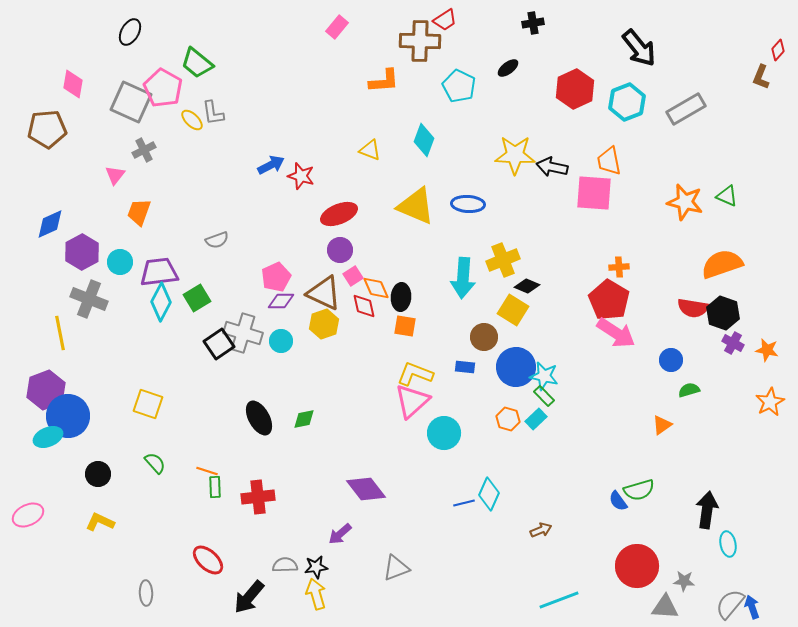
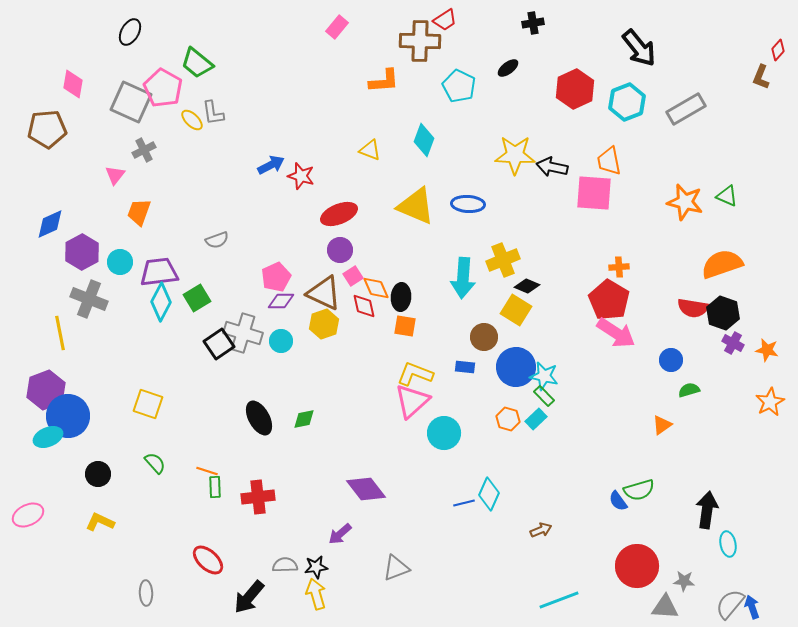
yellow square at (513, 310): moved 3 px right
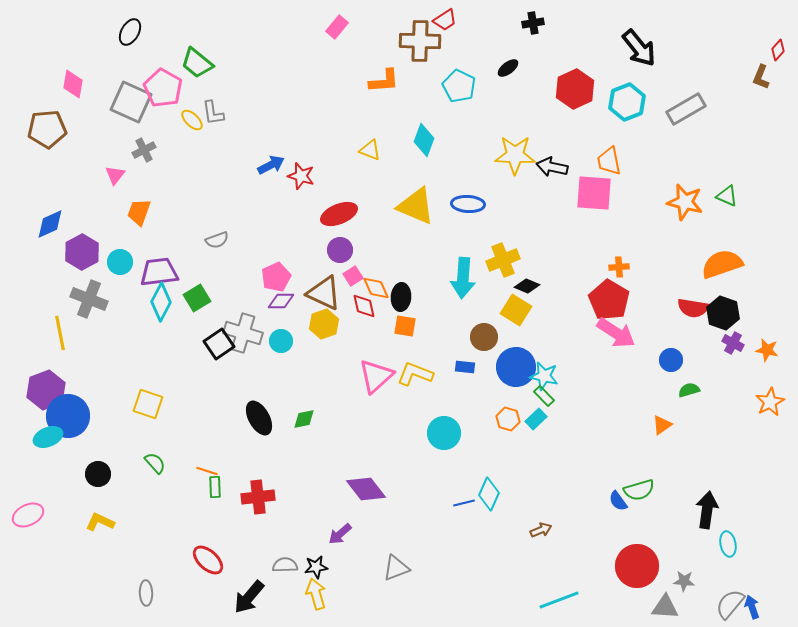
pink triangle at (412, 401): moved 36 px left, 25 px up
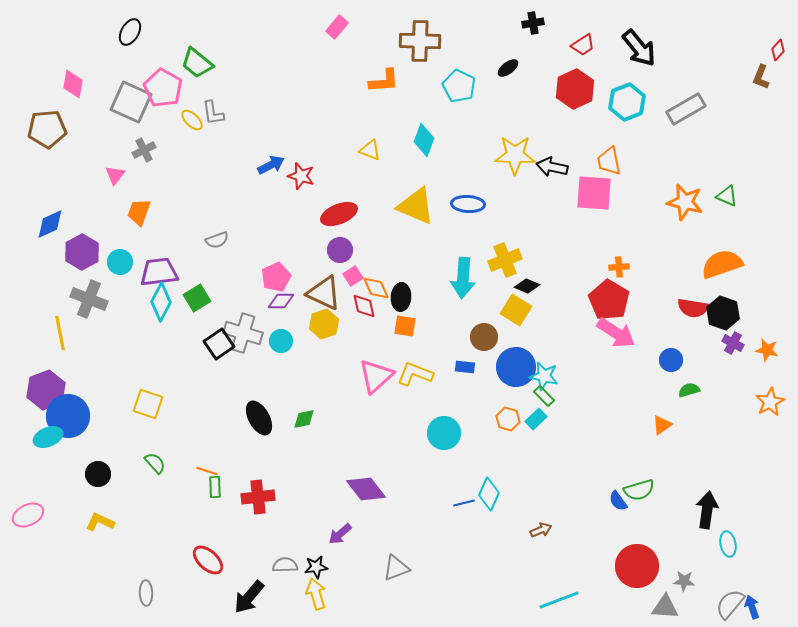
red trapezoid at (445, 20): moved 138 px right, 25 px down
yellow cross at (503, 260): moved 2 px right
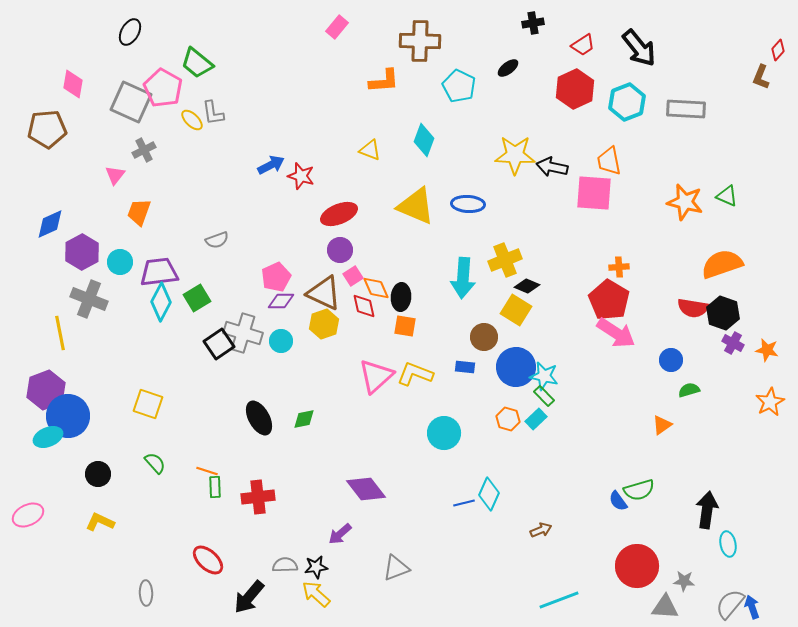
gray rectangle at (686, 109): rotated 33 degrees clockwise
yellow arrow at (316, 594): rotated 32 degrees counterclockwise
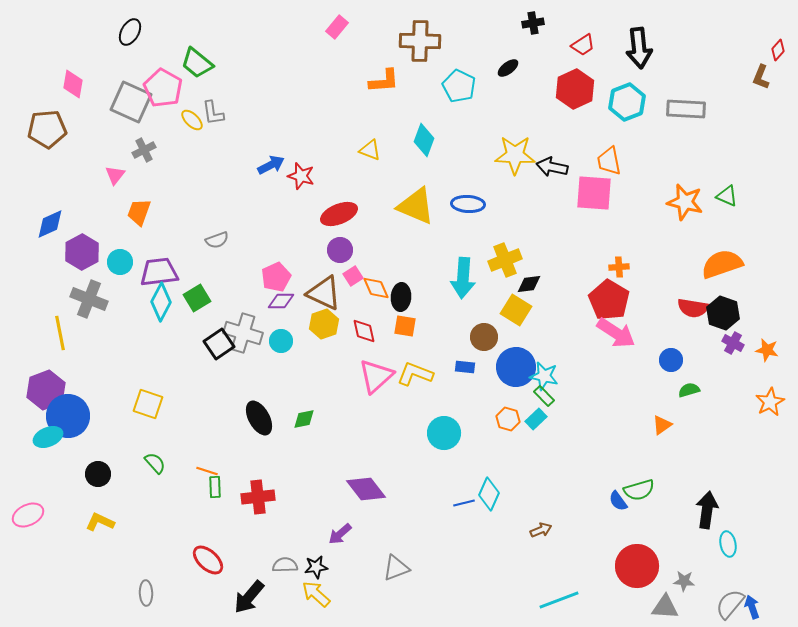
black arrow at (639, 48): rotated 33 degrees clockwise
black diamond at (527, 286): moved 2 px right, 2 px up; rotated 30 degrees counterclockwise
red diamond at (364, 306): moved 25 px down
